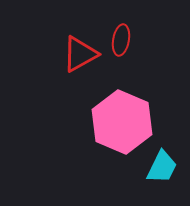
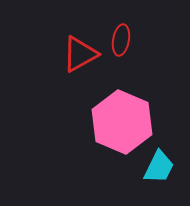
cyan trapezoid: moved 3 px left
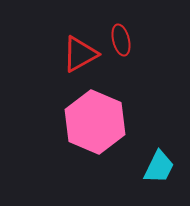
red ellipse: rotated 24 degrees counterclockwise
pink hexagon: moved 27 px left
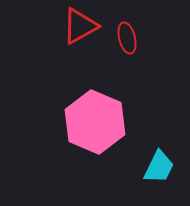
red ellipse: moved 6 px right, 2 px up
red triangle: moved 28 px up
